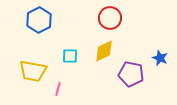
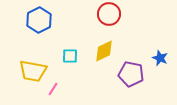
red circle: moved 1 px left, 4 px up
pink line: moved 5 px left; rotated 16 degrees clockwise
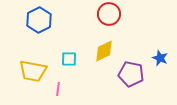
cyan square: moved 1 px left, 3 px down
pink line: moved 5 px right; rotated 24 degrees counterclockwise
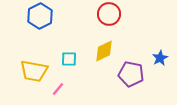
blue hexagon: moved 1 px right, 4 px up
blue star: rotated 21 degrees clockwise
yellow trapezoid: moved 1 px right
pink line: rotated 32 degrees clockwise
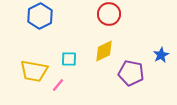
blue star: moved 1 px right, 3 px up
purple pentagon: moved 1 px up
pink line: moved 4 px up
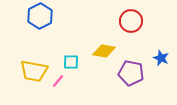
red circle: moved 22 px right, 7 px down
yellow diamond: rotated 35 degrees clockwise
blue star: moved 3 px down; rotated 21 degrees counterclockwise
cyan square: moved 2 px right, 3 px down
pink line: moved 4 px up
